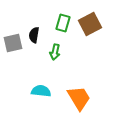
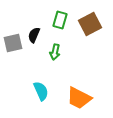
green rectangle: moved 3 px left, 3 px up
black semicircle: rotated 14 degrees clockwise
cyan semicircle: rotated 60 degrees clockwise
orange trapezoid: rotated 148 degrees clockwise
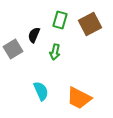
gray square: moved 6 px down; rotated 18 degrees counterclockwise
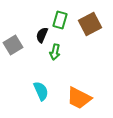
black semicircle: moved 8 px right
gray square: moved 4 px up
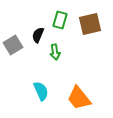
brown square: rotated 15 degrees clockwise
black semicircle: moved 4 px left
green arrow: rotated 21 degrees counterclockwise
orange trapezoid: rotated 24 degrees clockwise
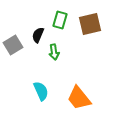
green arrow: moved 1 px left
